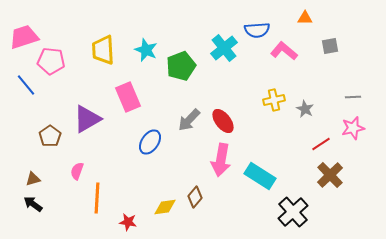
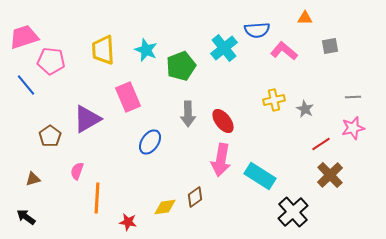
gray arrow: moved 1 px left, 6 px up; rotated 45 degrees counterclockwise
brown diamond: rotated 15 degrees clockwise
black arrow: moved 7 px left, 13 px down
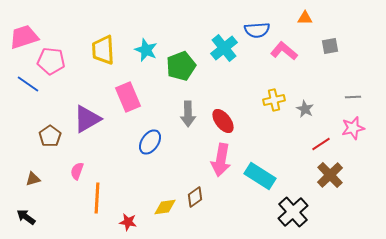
blue line: moved 2 px right, 1 px up; rotated 15 degrees counterclockwise
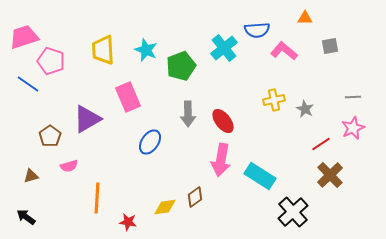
pink pentagon: rotated 12 degrees clockwise
pink star: rotated 10 degrees counterclockwise
pink semicircle: moved 8 px left, 5 px up; rotated 126 degrees counterclockwise
brown triangle: moved 2 px left, 3 px up
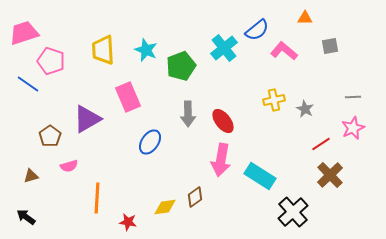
blue semicircle: rotated 35 degrees counterclockwise
pink trapezoid: moved 4 px up
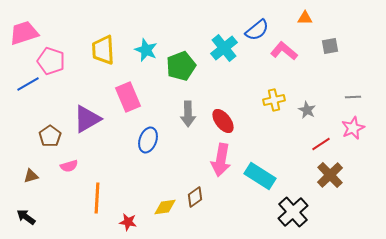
blue line: rotated 65 degrees counterclockwise
gray star: moved 2 px right, 1 px down
blue ellipse: moved 2 px left, 2 px up; rotated 15 degrees counterclockwise
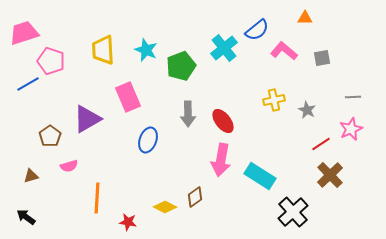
gray square: moved 8 px left, 12 px down
pink star: moved 2 px left, 1 px down
yellow diamond: rotated 35 degrees clockwise
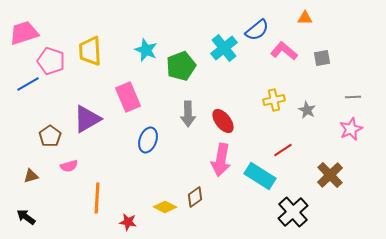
yellow trapezoid: moved 13 px left, 1 px down
red line: moved 38 px left, 6 px down
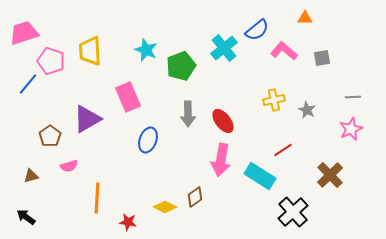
blue line: rotated 20 degrees counterclockwise
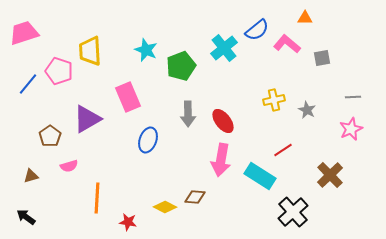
pink L-shape: moved 3 px right, 7 px up
pink pentagon: moved 8 px right, 10 px down
brown diamond: rotated 40 degrees clockwise
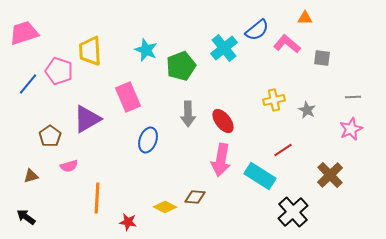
gray square: rotated 18 degrees clockwise
